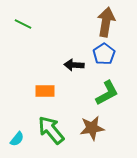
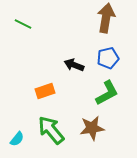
brown arrow: moved 4 px up
blue pentagon: moved 4 px right, 4 px down; rotated 20 degrees clockwise
black arrow: rotated 18 degrees clockwise
orange rectangle: rotated 18 degrees counterclockwise
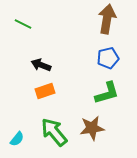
brown arrow: moved 1 px right, 1 px down
black arrow: moved 33 px left
green L-shape: rotated 12 degrees clockwise
green arrow: moved 3 px right, 2 px down
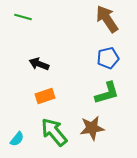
brown arrow: rotated 44 degrees counterclockwise
green line: moved 7 px up; rotated 12 degrees counterclockwise
black arrow: moved 2 px left, 1 px up
orange rectangle: moved 5 px down
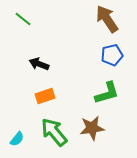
green line: moved 2 px down; rotated 24 degrees clockwise
blue pentagon: moved 4 px right, 3 px up
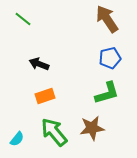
blue pentagon: moved 2 px left, 3 px down
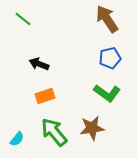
green L-shape: rotated 52 degrees clockwise
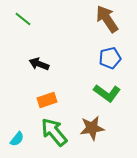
orange rectangle: moved 2 px right, 4 px down
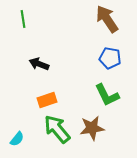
green line: rotated 42 degrees clockwise
blue pentagon: rotated 25 degrees clockwise
green L-shape: moved 2 px down; rotated 28 degrees clockwise
green arrow: moved 3 px right, 3 px up
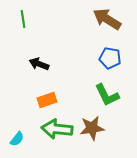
brown arrow: rotated 24 degrees counterclockwise
green arrow: rotated 44 degrees counterclockwise
